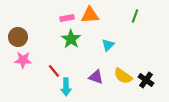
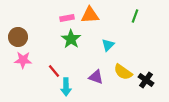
yellow semicircle: moved 4 px up
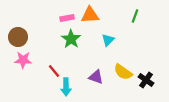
cyan triangle: moved 5 px up
